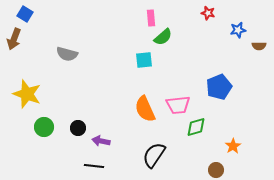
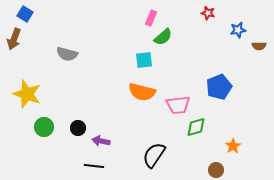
pink rectangle: rotated 28 degrees clockwise
orange semicircle: moved 3 px left, 17 px up; rotated 52 degrees counterclockwise
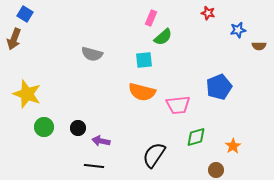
gray semicircle: moved 25 px right
green diamond: moved 10 px down
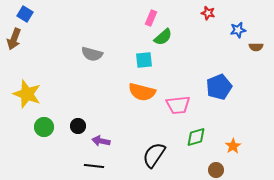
brown semicircle: moved 3 px left, 1 px down
black circle: moved 2 px up
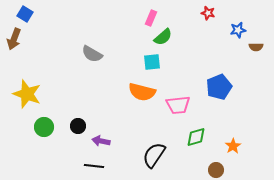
gray semicircle: rotated 15 degrees clockwise
cyan square: moved 8 px right, 2 px down
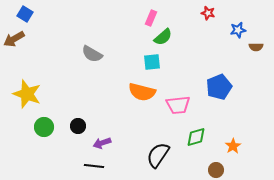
brown arrow: rotated 40 degrees clockwise
purple arrow: moved 1 px right, 2 px down; rotated 30 degrees counterclockwise
black semicircle: moved 4 px right
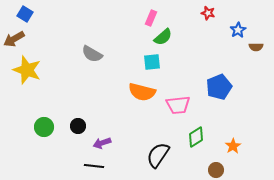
blue star: rotated 21 degrees counterclockwise
yellow star: moved 24 px up
green diamond: rotated 15 degrees counterclockwise
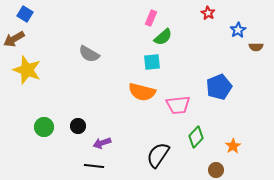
red star: rotated 16 degrees clockwise
gray semicircle: moved 3 px left
green diamond: rotated 15 degrees counterclockwise
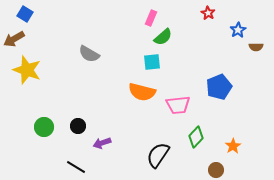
black line: moved 18 px left, 1 px down; rotated 24 degrees clockwise
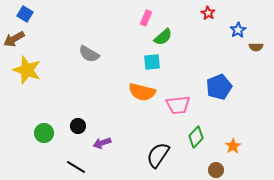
pink rectangle: moved 5 px left
green circle: moved 6 px down
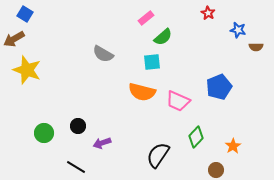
pink rectangle: rotated 28 degrees clockwise
blue star: rotated 28 degrees counterclockwise
gray semicircle: moved 14 px right
pink trapezoid: moved 4 px up; rotated 30 degrees clockwise
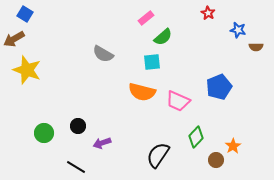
brown circle: moved 10 px up
